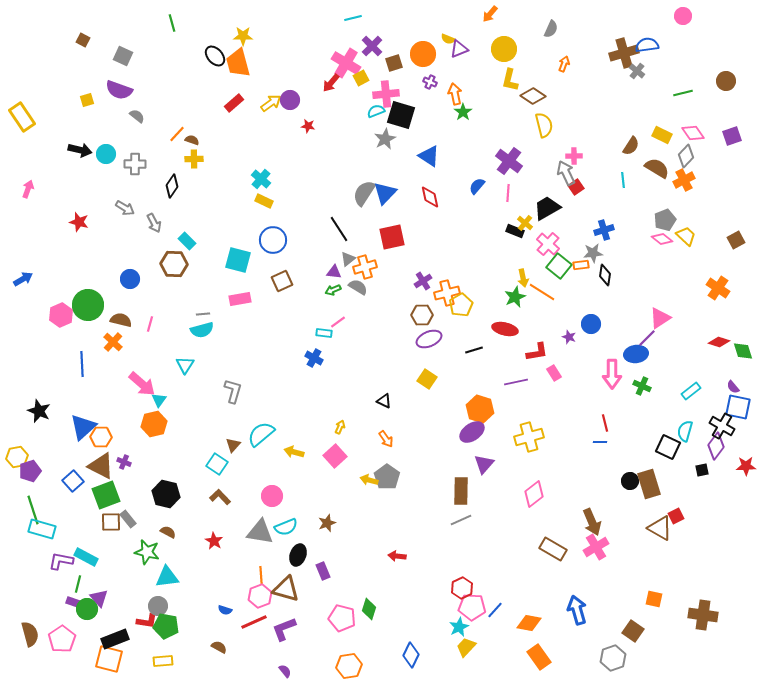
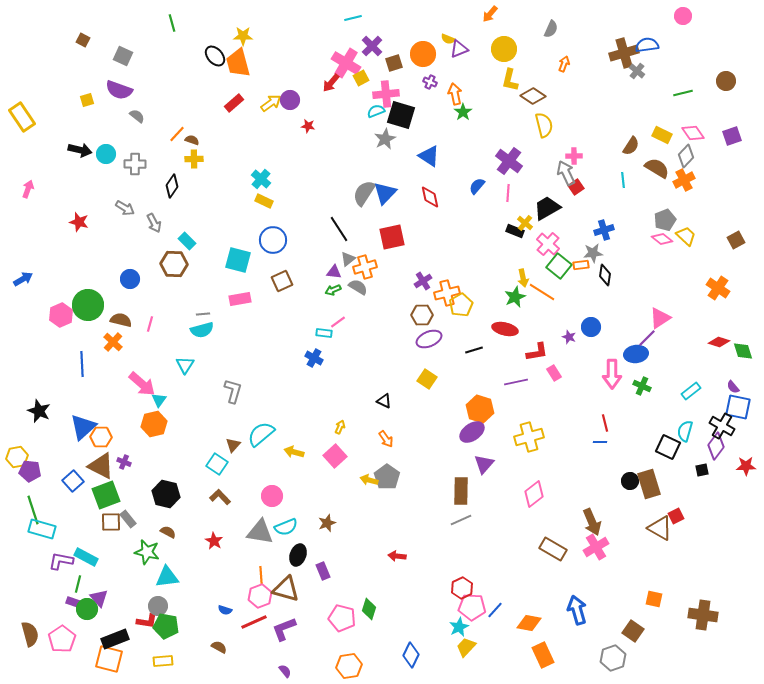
blue circle at (591, 324): moved 3 px down
purple pentagon at (30, 471): rotated 25 degrees clockwise
orange rectangle at (539, 657): moved 4 px right, 2 px up; rotated 10 degrees clockwise
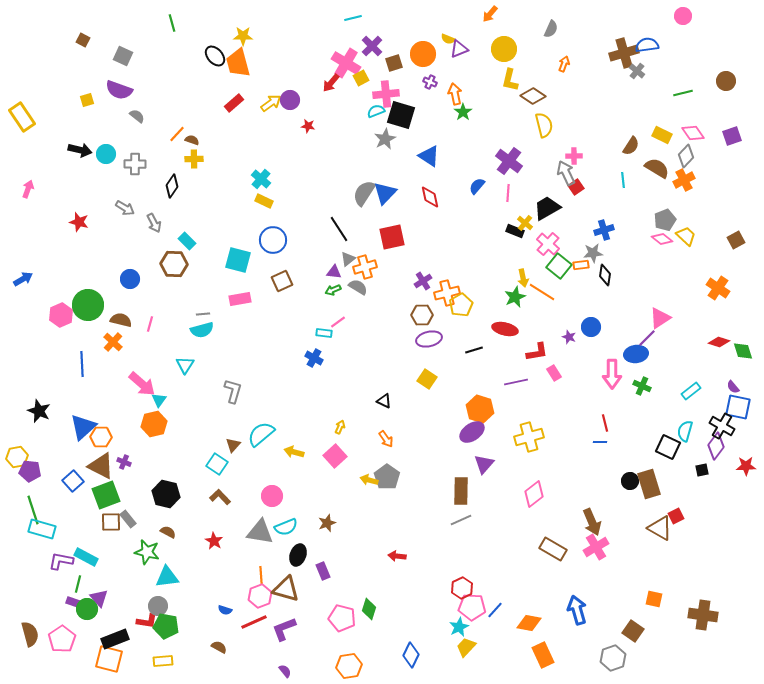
purple ellipse at (429, 339): rotated 10 degrees clockwise
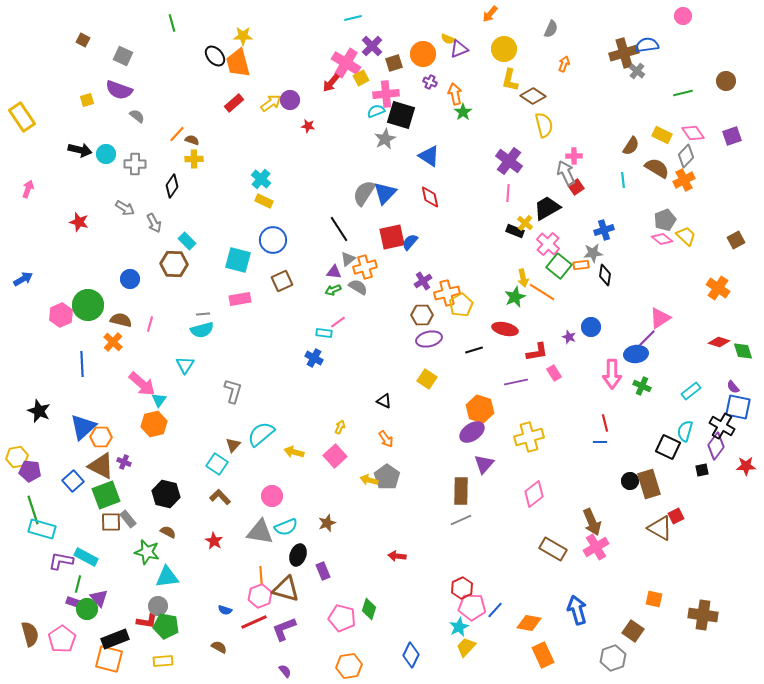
blue semicircle at (477, 186): moved 67 px left, 56 px down
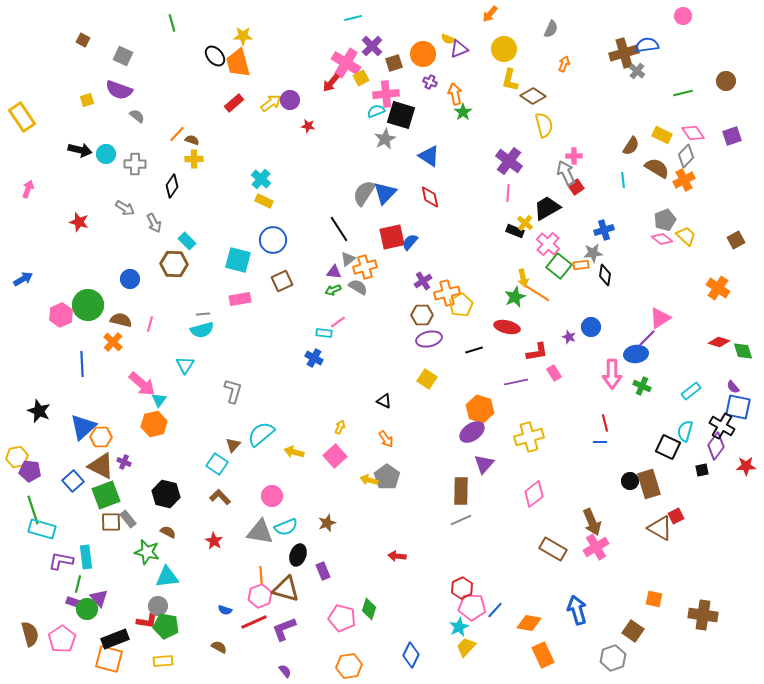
orange line at (542, 292): moved 5 px left, 1 px down
red ellipse at (505, 329): moved 2 px right, 2 px up
cyan rectangle at (86, 557): rotated 55 degrees clockwise
